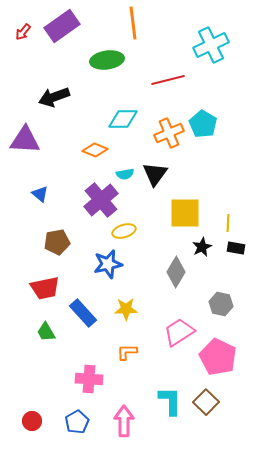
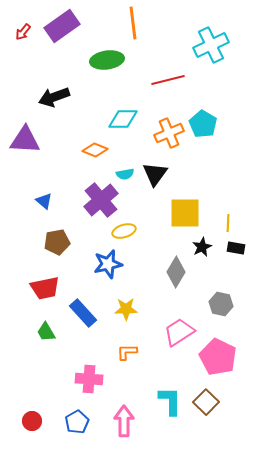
blue triangle: moved 4 px right, 7 px down
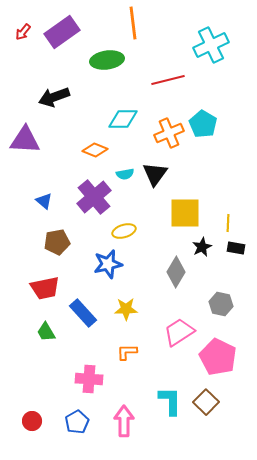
purple rectangle: moved 6 px down
purple cross: moved 7 px left, 3 px up
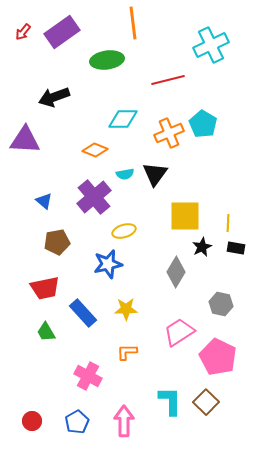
yellow square: moved 3 px down
pink cross: moved 1 px left, 3 px up; rotated 24 degrees clockwise
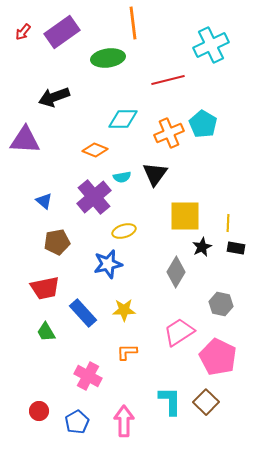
green ellipse: moved 1 px right, 2 px up
cyan semicircle: moved 3 px left, 3 px down
yellow star: moved 2 px left, 1 px down
red circle: moved 7 px right, 10 px up
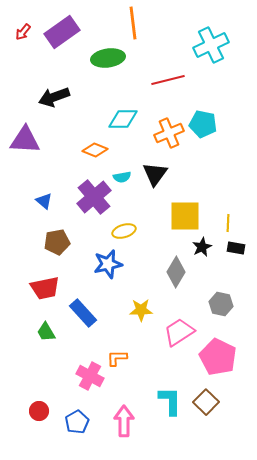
cyan pentagon: rotated 20 degrees counterclockwise
yellow star: moved 17 px right
orange L-shape: moved 10 px left, 6 px down
pink cross: moved 2 px right
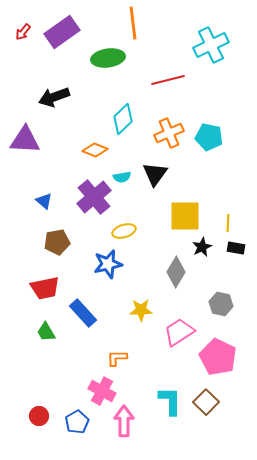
cyan diamond: rotated 44 degrees counterclockwise
cyan pentagon: moved 6 px right, 13 px down
pink cross: moved 12 px right, 15 px down
red circle: moved 5 px down
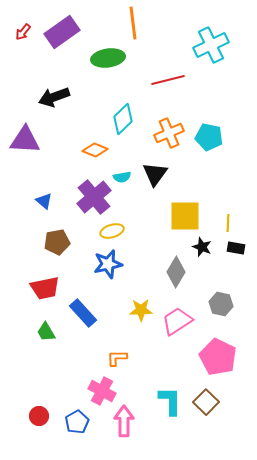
yellow ellipse: moved 12 px left
black star: rotated 24 degrees counterclockwise
pink trapezoid: moved 2 px left, 11 px up
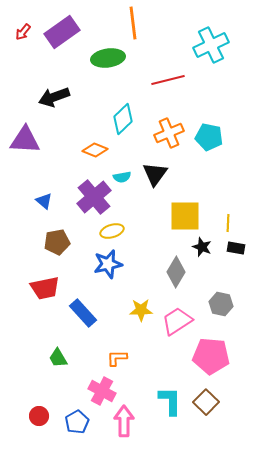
green trapezoid: moved 12 px right, 26 px down
pink pentagon: moved 7 px left, 1 px up; rotated 21 degrees counterclockwise
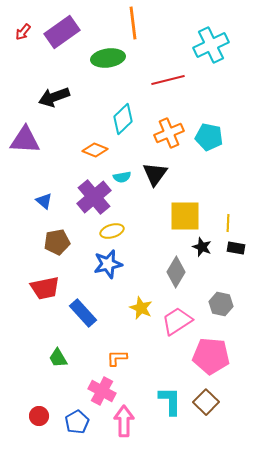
yellow star: moved 2 px up; rotated 25 degrees clockwise
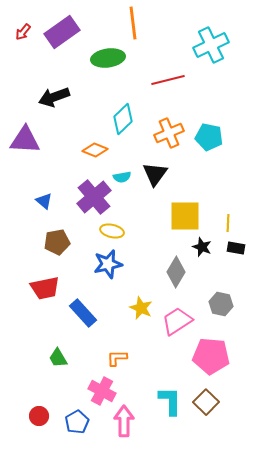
yellow ellipse: rotated 30 degrees clockwise
